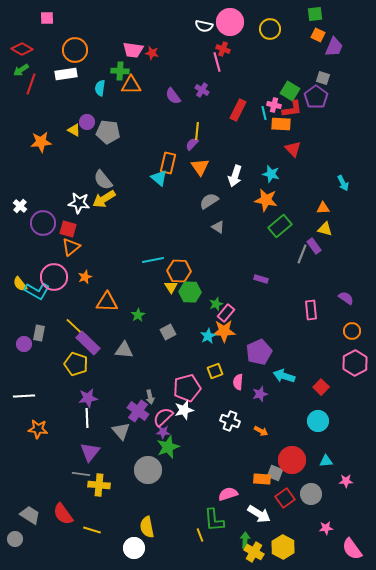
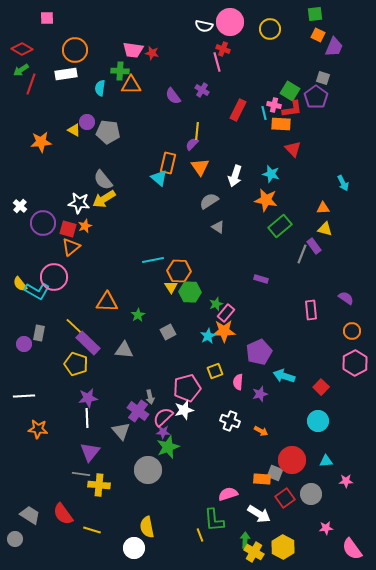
orange star at (85, 277): moved 51 px up
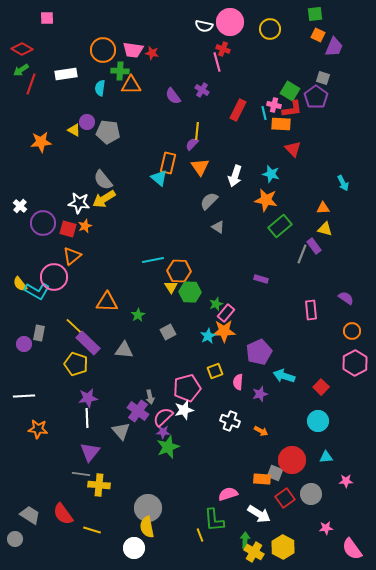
orange circle at (75, 50): moved 28 px right
gray semicircle at (209, 201): rotated 12 degrees counterclockwise
orange triangle at (71, 247): moved 1 px right, 9 px down
cyan triangle at (326, 461): moved 4 px up
gray circle at (148, 470): moved 38 px down
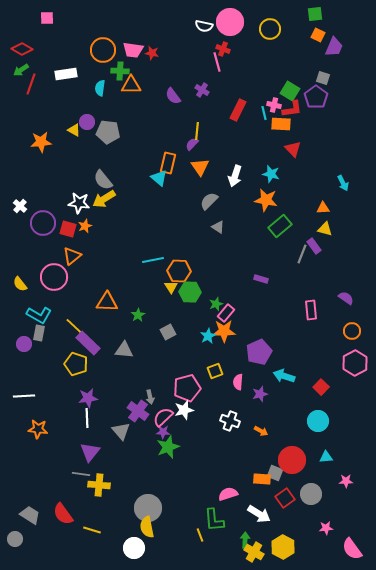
cyan L-shape at (37, 291): moved 2 px right, 24 px down
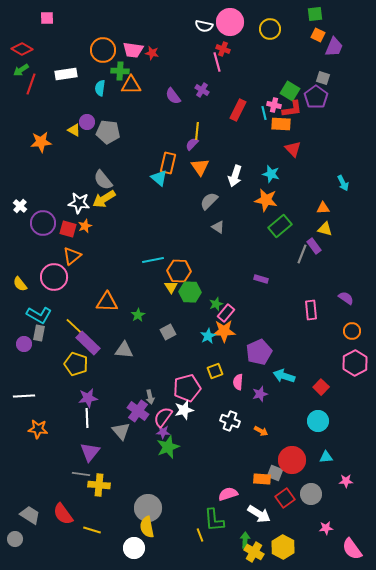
pink semicircle at (163, 417): rotated 10 degrees counterclockwise
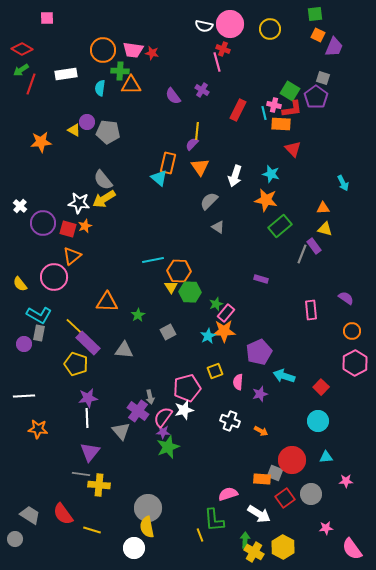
pink circle at (230, 22): moved 2 px down
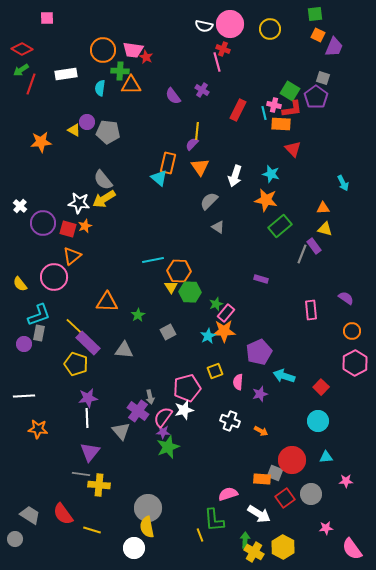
red star at (152, 53): moved 6 px left, 4 px down; rotated 16 degrees clockwise
cyan L-shape at (39, 315): rotated 50 degrees counterclockwise
